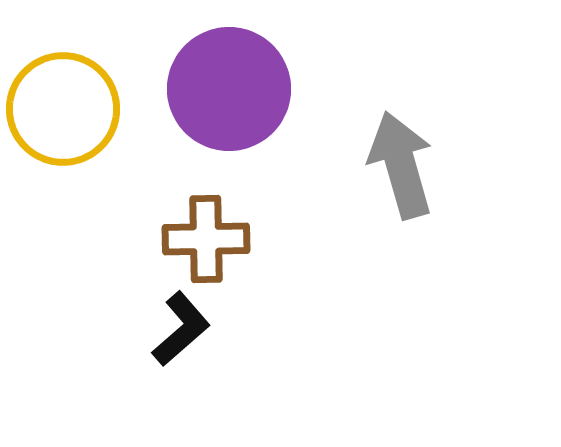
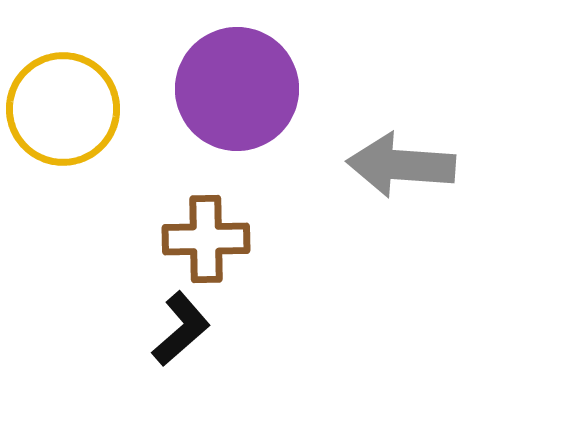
purple circle: moved 8 px right
gray arrow: rotated 70 degrees counterclockwise
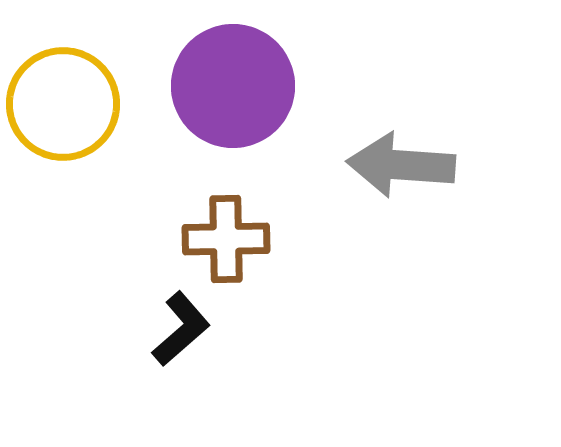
purple circle: moved 4 px left, 3 px up
yellow circle: moved 5 px up
brown cross: moved 20 px right
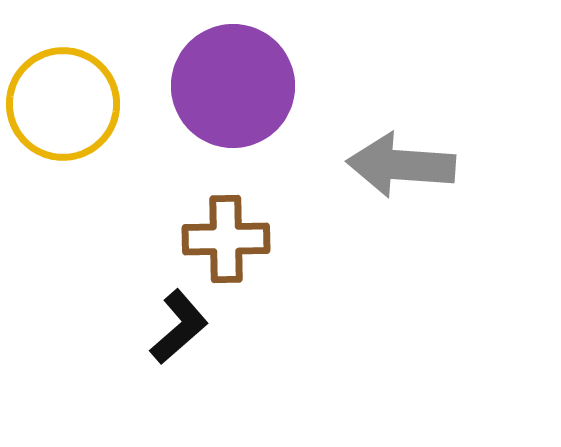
black L-shape: moved 2 px left, 2 px up
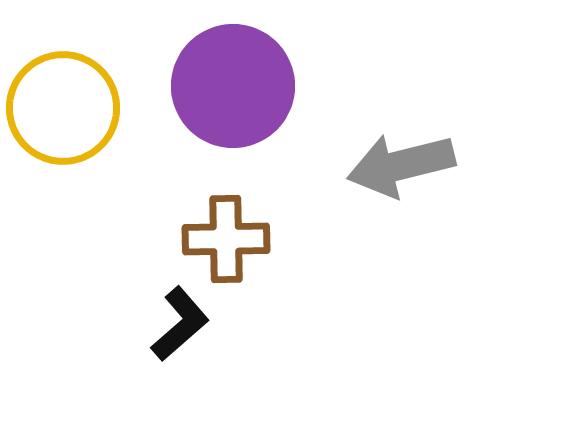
yellow circle: moved 4 px down
gray arrow: rotated 18 degrees counterclockwise
black L-shape: moved 1 px right, 3 px up
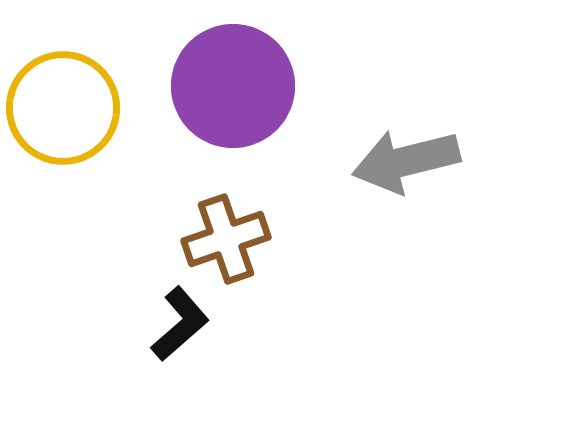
gray arrow: moved 5 px right, 4 px up
brown cross: rotated 18 degrees counterclockwise
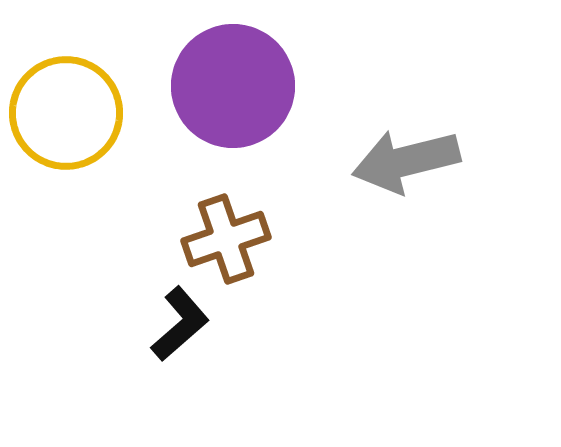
yellow circle: moved 3 px right, 5 px down
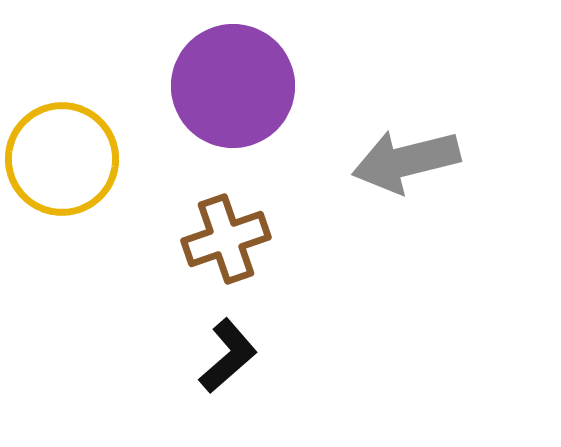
yellow circle: moved 4 px left, 46 px down
black L-shape: moved 48 px right, 32 px down
